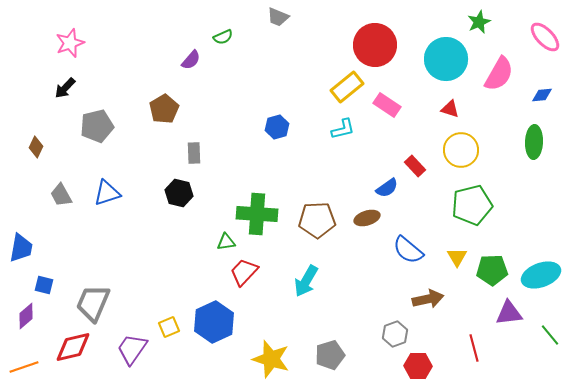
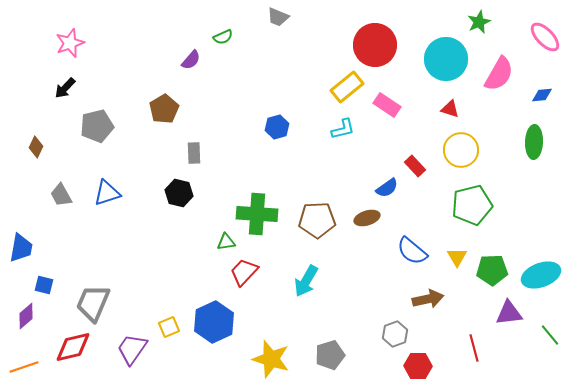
blue semicircle at (408, 250): moved 4 px right, 1 px down
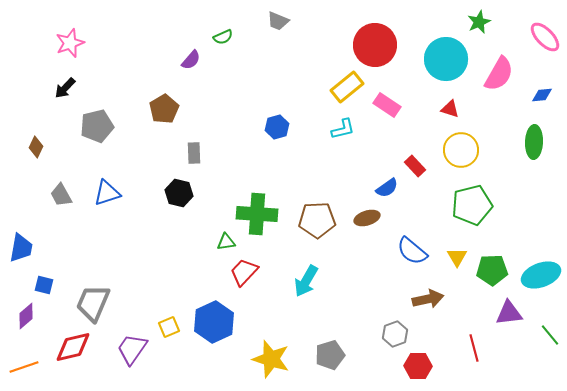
gray trapezoid at (278, 17): moved 4 px down
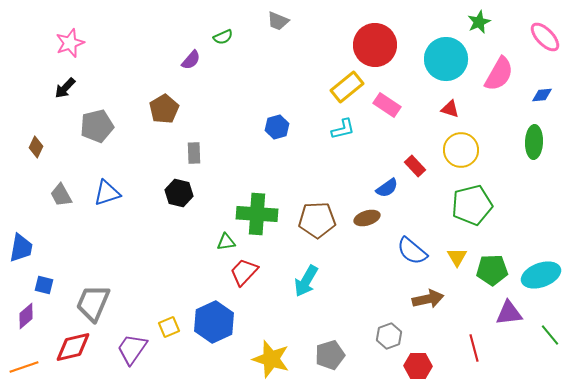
gray hexagon at (395, 334): moved 6 px left, 2 px down
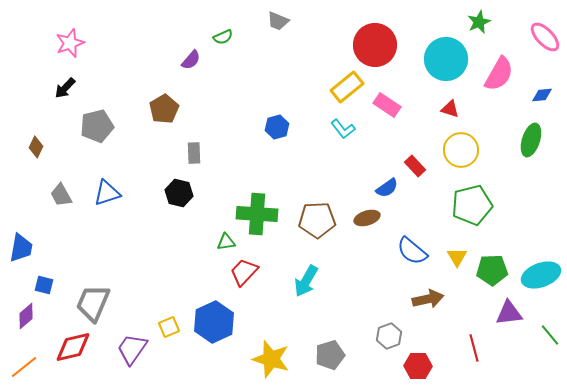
cyan L-shape at (343, 129): rotated 65 degrees clockwise
green ellipse at (534, 142): moved 3 px left, 2 px up; rotated 16 degrees clockwise
orange line at (24, 367): rotated 20 degrees counterclockwise
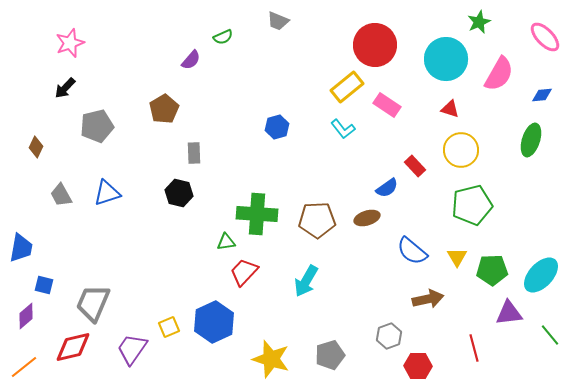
cyan ellipse at (541, 275): rotated 27 degrees counterclockwise
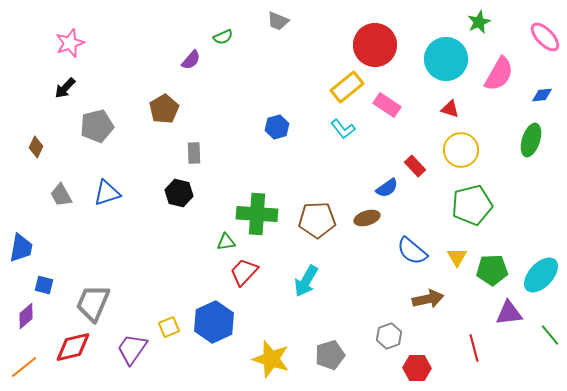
red hexagon at (418, 366): moved 1 px left, 2 px down
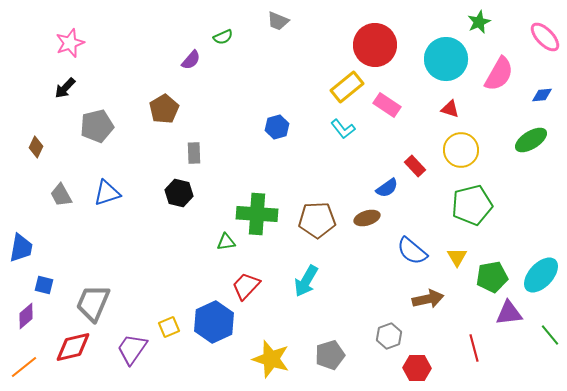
green ellipse at (531, 140): rotated 40 degrees clockwise
green pentagon at (492, 270): moved 7 px down; rotated 8 degrees counterclockwise
red trapezoid at (244, 272): moved 2 px right, 14 px down
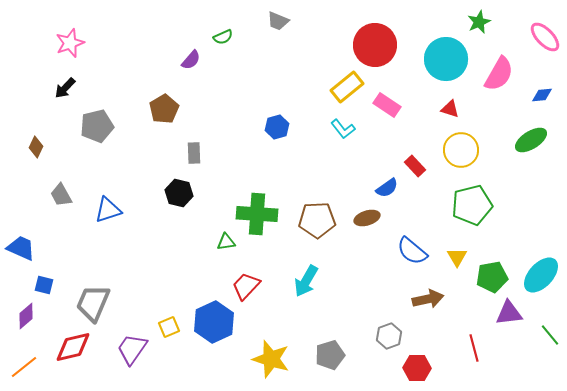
blue triangle at (107, 193): moved 1 px right, 17 px down
blue trapezoid at (21, 248): rotated 76 degrees counterclockwise
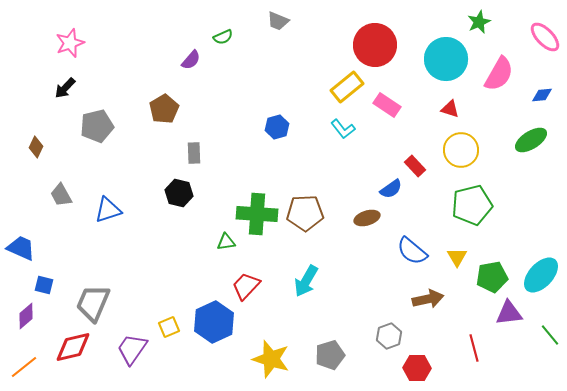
blue semicircle at (387, 188): moved 4 px right, 1 px down
brown pentagon at (317, 220): moved 12 px left, 7 px up
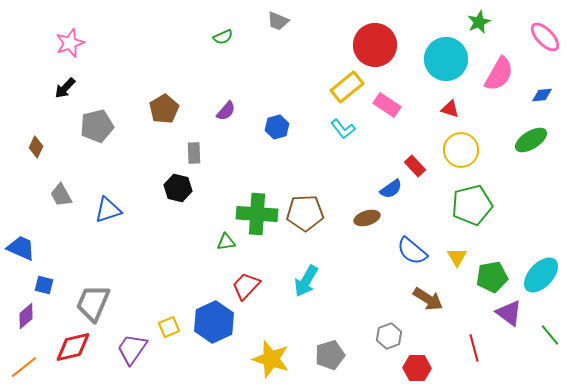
purple semicircle at (191, 60): moved 35 px right, 51 px down
black hexagon at (179, 193): moved 1 px left, 5 px up
brown arrow at (428, 299): rotated 44 degrees clockwise
purple triangle at (509, 313): rotated 44 degrees clockwise
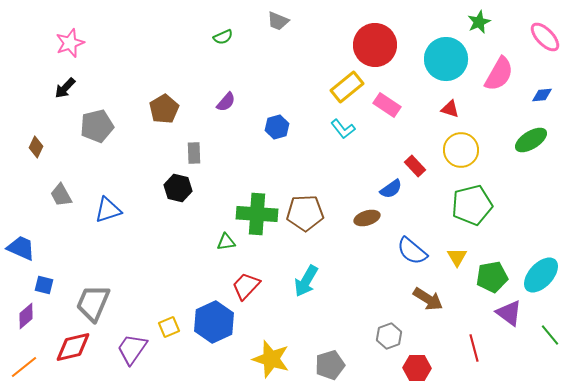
purple semicircle at (226, 111): moved 9 px up
gray pentagon at (330, 355): moved 10 px down
